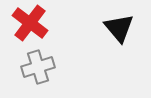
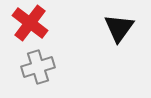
black triangle: rotated 16 degrees clockwise
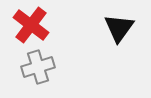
red cross: moved 1 px right, 2 px down
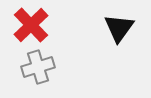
red cross: rotated 9 degrees clockwise
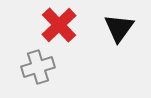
red cross: moved 28 px right
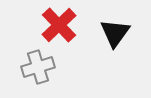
black triangle: moved 4 px left, 5 px down
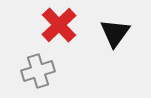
gray cross: moved 4 px down
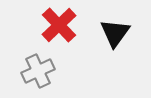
gray cross: rotated 8 degrees counterclockwise
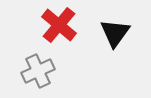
red cross: rotated 6 degrees counterclockwise
